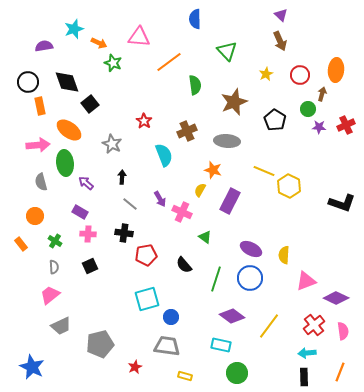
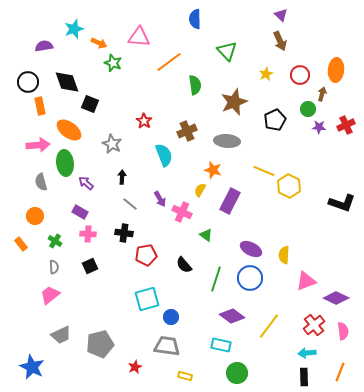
black square at (90, 104): rotated 30 degrees counterclockwise
black pentagon at (275, 120): rotated 15 degrees clockwise
green triangle at (205, 237): moved 1 px right, 2 px up
gray trapezoid at (61, 326): moved 9 px down
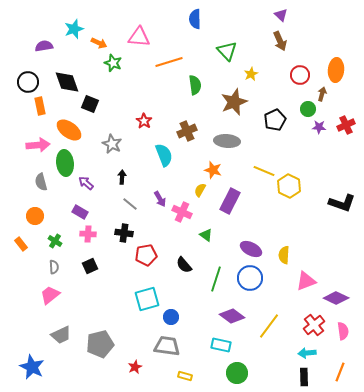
orange line at (169, 62): rotated 20 degrees clockwise
yellow star at (266, 74): moved 15 px left
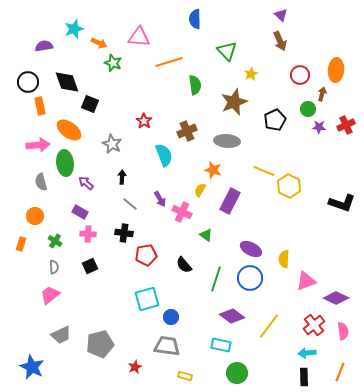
orange rectangle at (21, 244): rotated 56 degrees clockwise
yellow semicircle at (284, 255): moved 4 px down
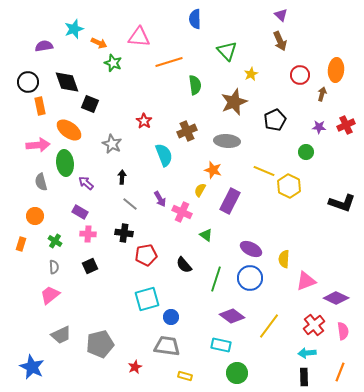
green circle at (308, 109): moved 2 px left, 43 px down
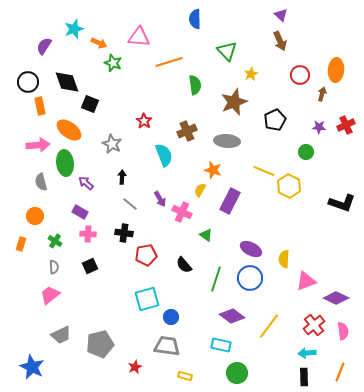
purple semicircle at (44, 46): rotated 48 degrees counterclockwise
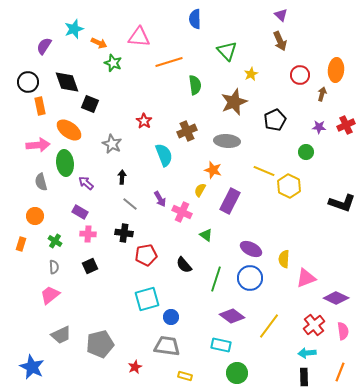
pink triangle at (306, 281): moved 3 px up
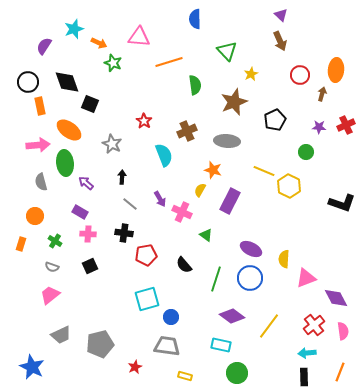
gray semicircle at (54, 267): moved 2 px left; rotated 112 degrees clockwise
purple diamond at (336, 298): rotated 35 degrees clockwise
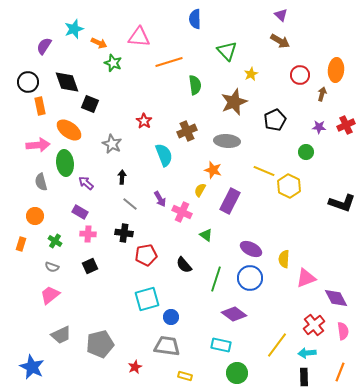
brown arrow at (280, 41): rotated 36 degrees counterclockwise
purple diamond at (232, 316): moved 2 px right, 2 px up
yellow line at (269, 326): moved 8 px right, 19 px down
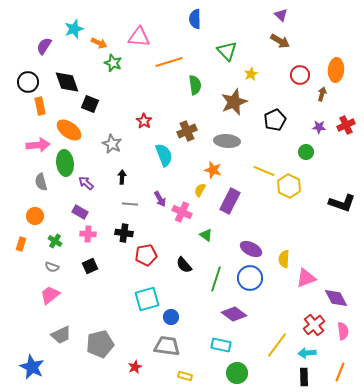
gray line at (130, 204): rotated 35 degrees counterclockwise
